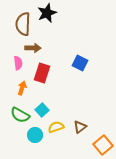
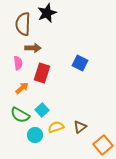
orange arrow: rotated 32 degrees clockwise
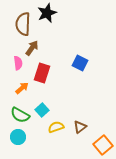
brown arrow: moved 1 px left; rotated 56 degrees counterclockwise
cyan circle: moved 17 px left, 2 px down
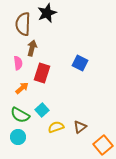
brown arrow: rotated 21 degrees counterclockwise
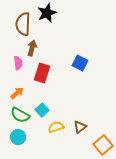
orange arrow: moved 5 px left, 5 px down
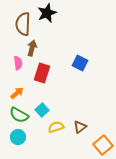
green semicircle: moved 1 px left
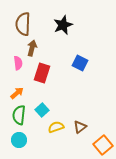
black star: moved 16 px right, 12 px down
green semicircle: rotated 66 degrees clockwise
cyan circle: moved 1 px right, 3 px down
